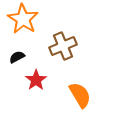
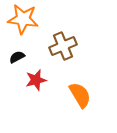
orange star: rotated 24 degrees counterclockwise
red star: rotated 20 degrees clockwise
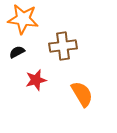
brown cross: rotated 16 degrees clockwise
black semicircle: moved 5 px up
orange semicircle: moved 2 px right, 1 px up
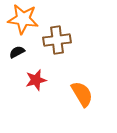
brown cross: moved 6 px left, 6 px up
